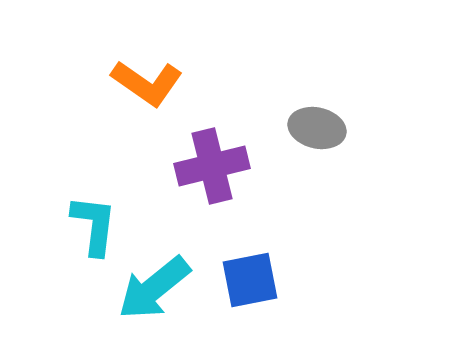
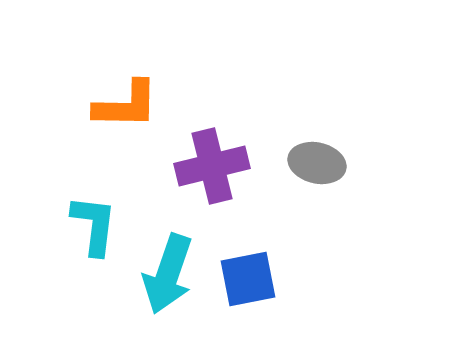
orange L-shape: moved 21 px left, 22 px down; rotated 34 degrees counterclockwise
gray ellipse: moved 35 px down
blue square: moved 2 px left, 1 px up
cyan arrow: moved 14 px right, 14 px up; rotated 32 degrees counterclockwise
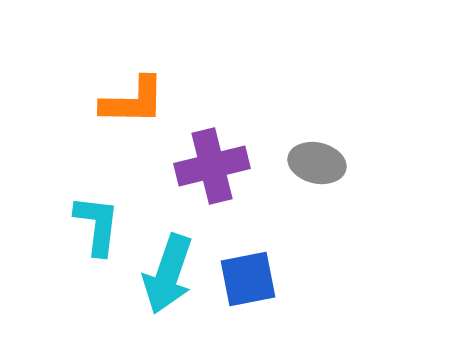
orange L-shape: moved 7 px right, 4 px up
cyan L-shape: moved 3 px right
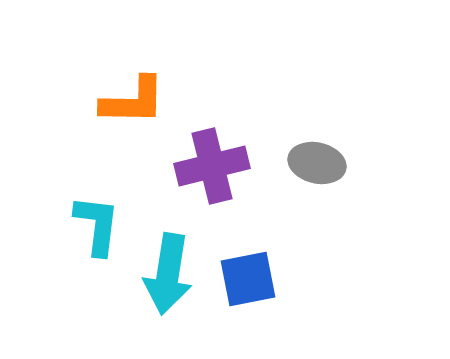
cyan arrow: rotated 10 degrees counterclockwise
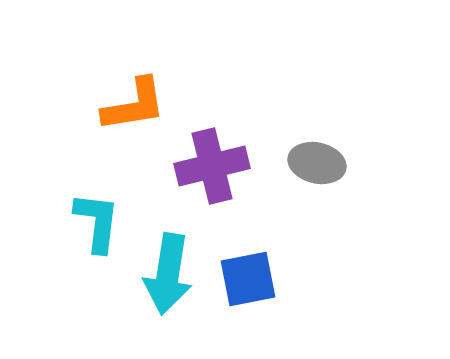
orange L-shape: moved 1 px right, 4 px down; rotated 10 degrees counterclockwise
cyan L-shape: moved 3 px up
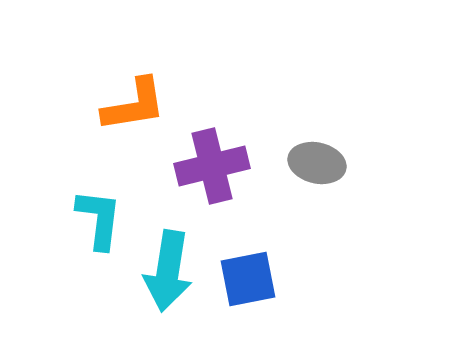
cyan L-shape: moved 2 px right, 3 px up
cyan arrow: moved 3 px up
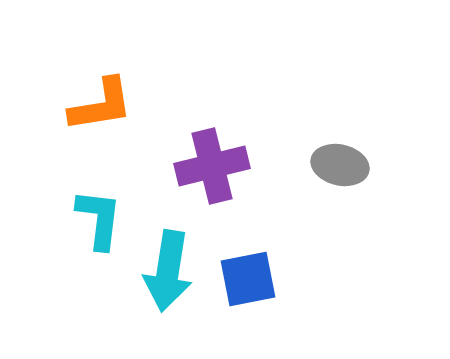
orange L-shape: moved 33 px left
gray ellipse: moved 23 px right, 2 px down
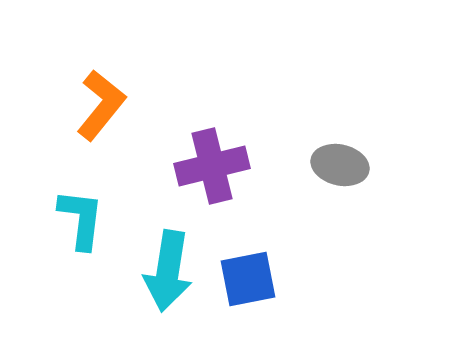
orange L-shape: rotated 42 degrees counterclockwise
cyan L-shape: moved 18 px left
